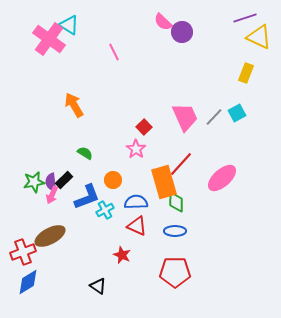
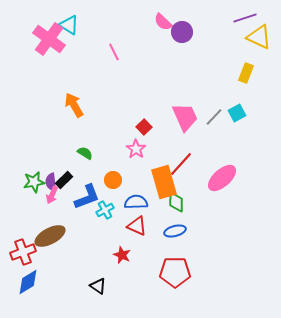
blue ellipse: rotated 15 degrees counterclockwise
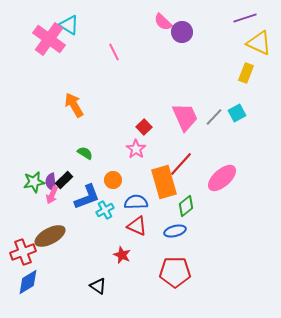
yellow triangle: moved 6 px down
green diamond: moved 10 px right, 4 px down; rotated 50 degrees clockwise
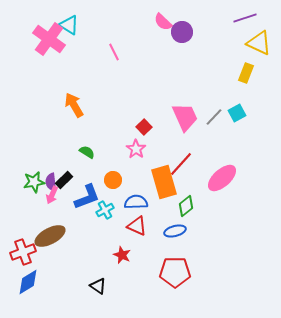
green semicircle: moved 2 px right, 1 px up
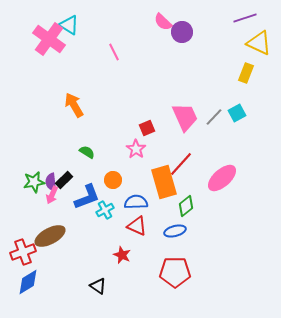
red square: moved 3 px right, 1 px down; rotated 21 degrees clockwise
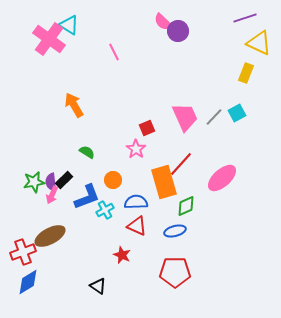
purple circle: moved 4 px left, 1 px up
green diamond: rotated 15 degrees clockwise
